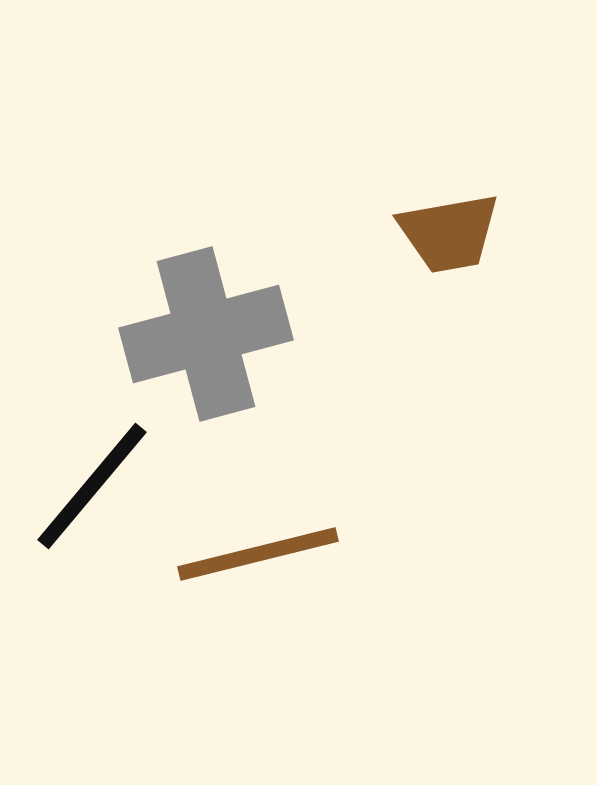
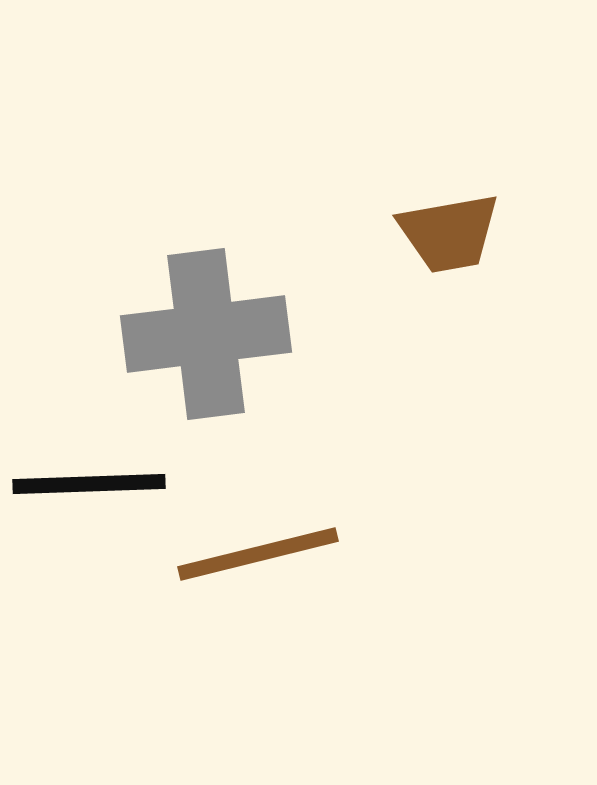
gray cross: rotated 8 degrees clockwise
black line: moved 3 px left, 2 px up; rotated 48 degrees clockwise
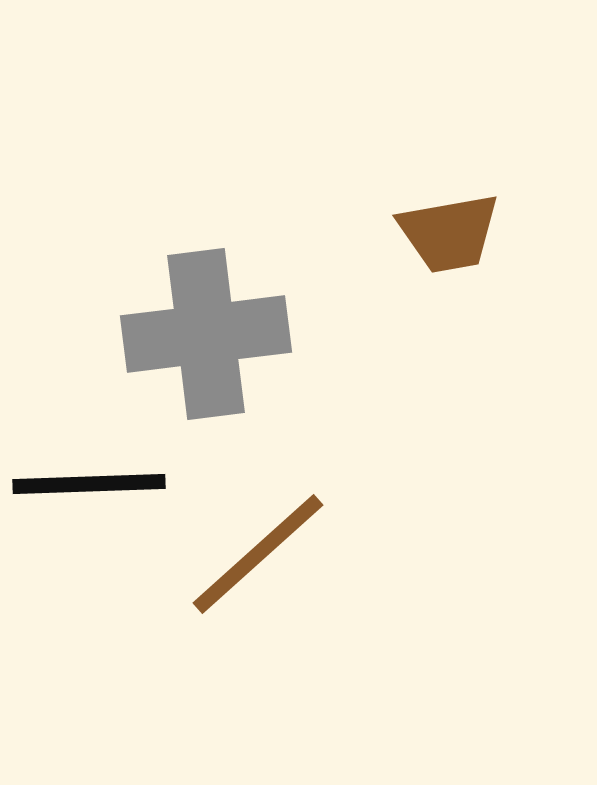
brown line: rotated 28 degrees counterclockwise
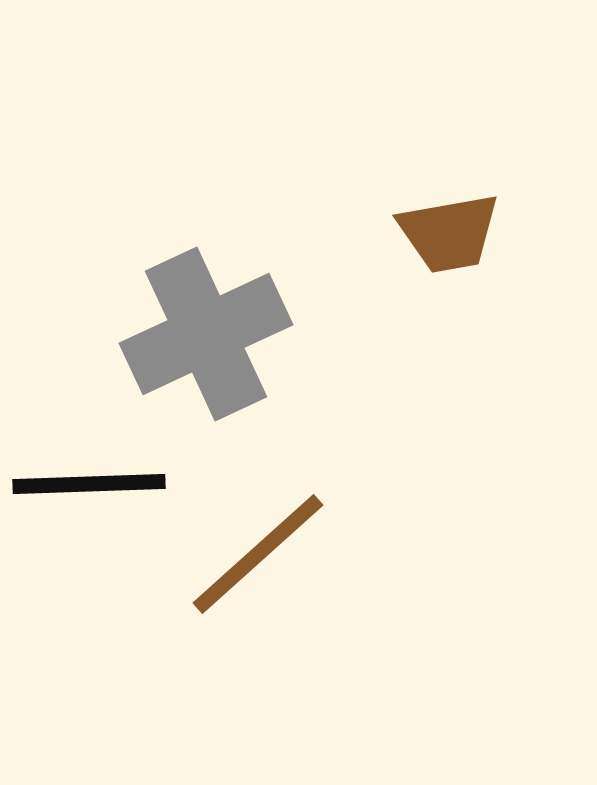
gray cross: rotated 18 degrees counterclockwise
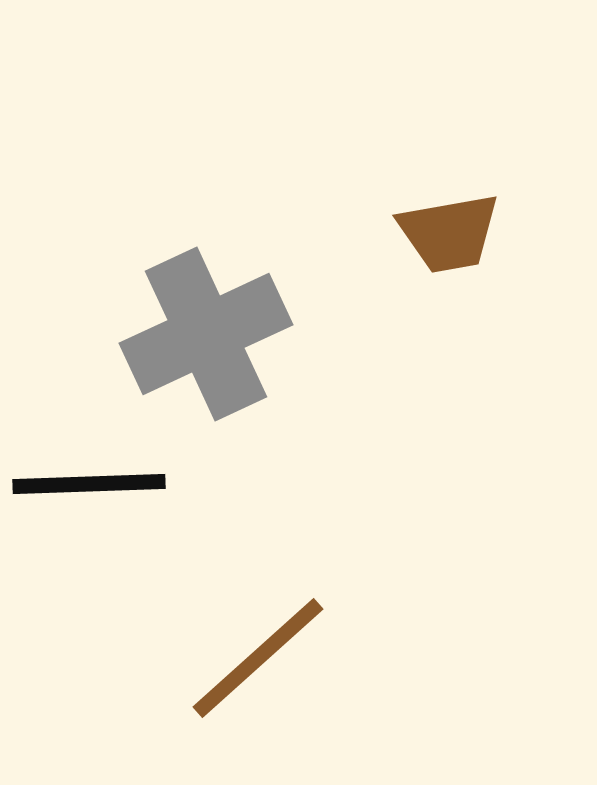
brown line: moved 104 px down
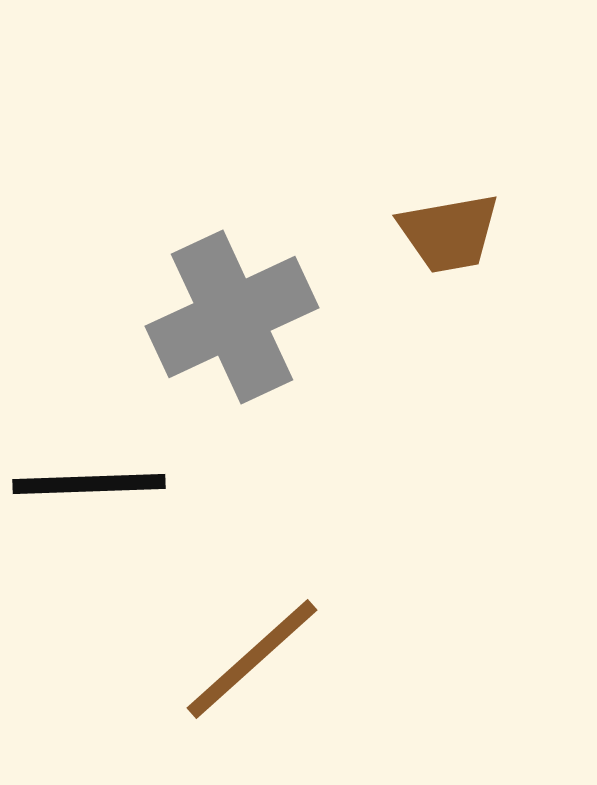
gray cross: moved 26 px right, 17 px up
brown line: moved 6 px left, 1 px down
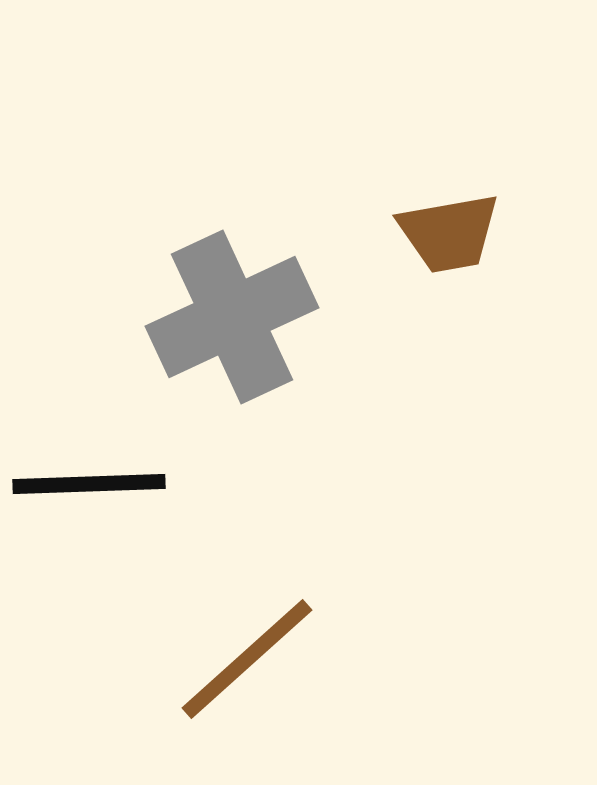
brown line: moved 5 px left
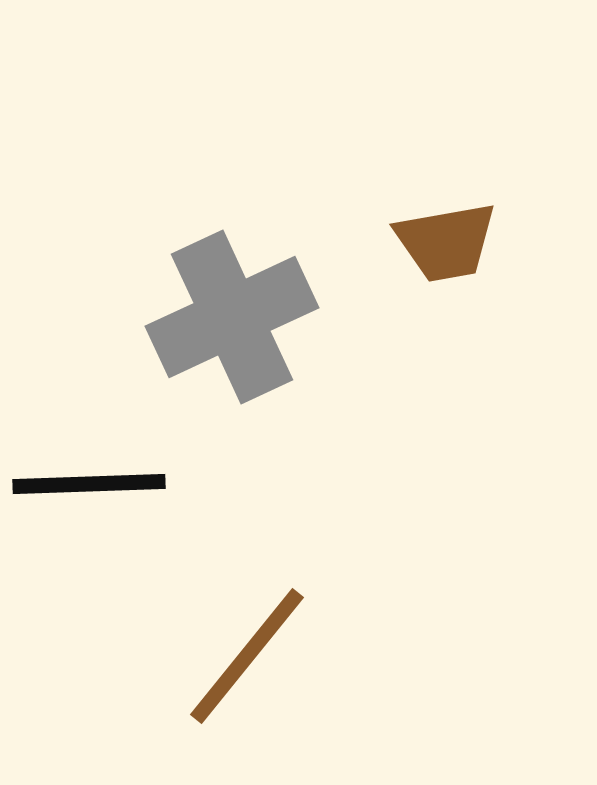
brown trapezoid: moved 3 px left, 9 px down
brown line: moved 3 px up; rotated 9 degrees counterclockwise
